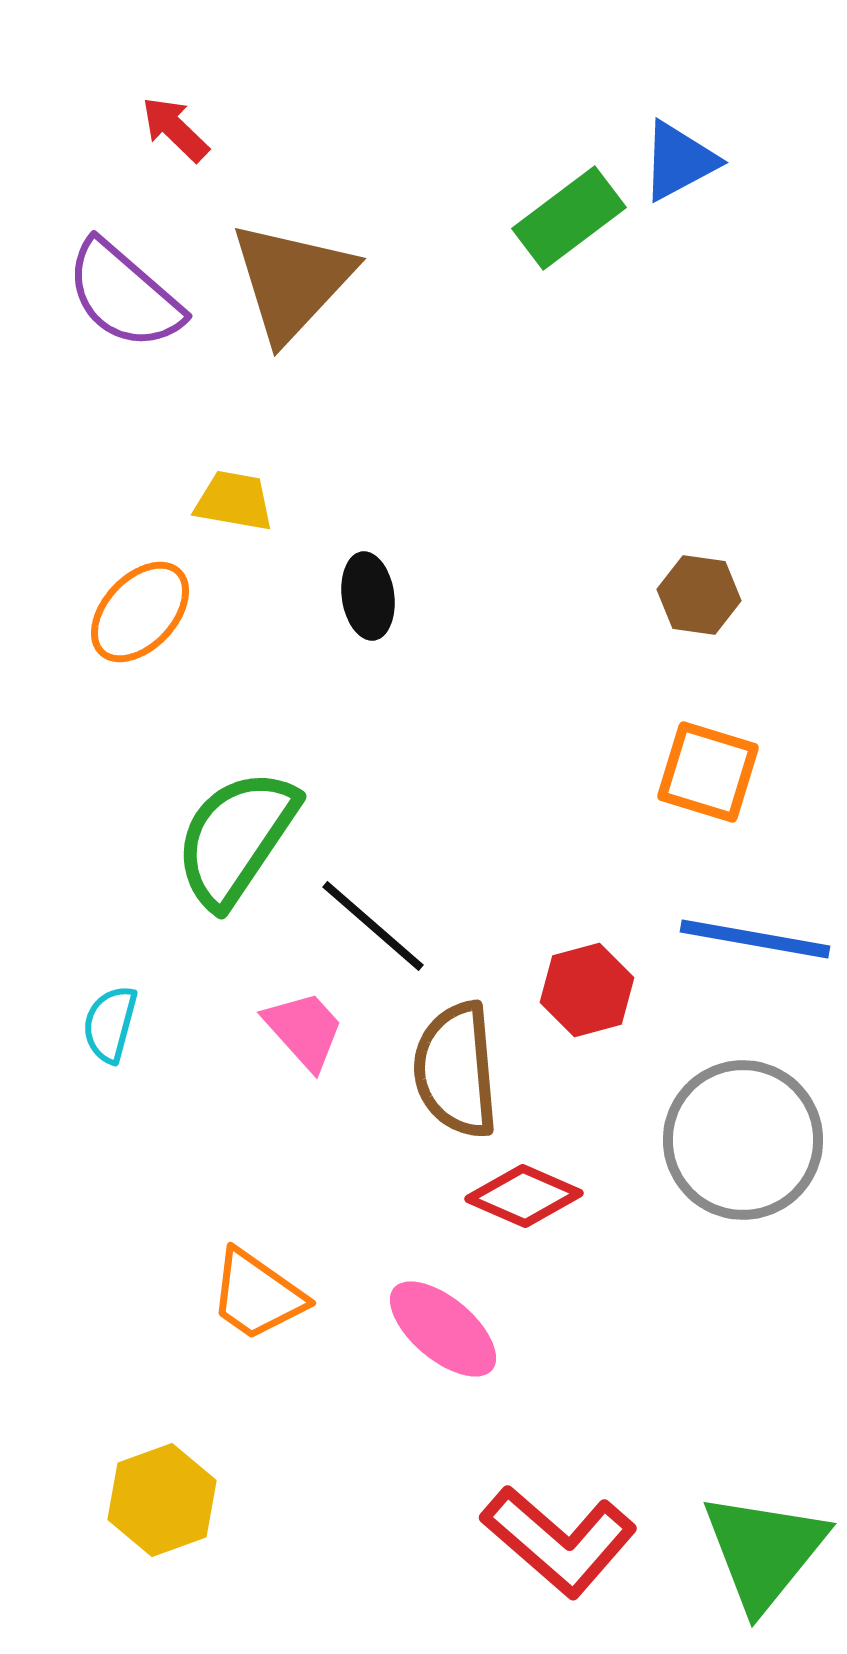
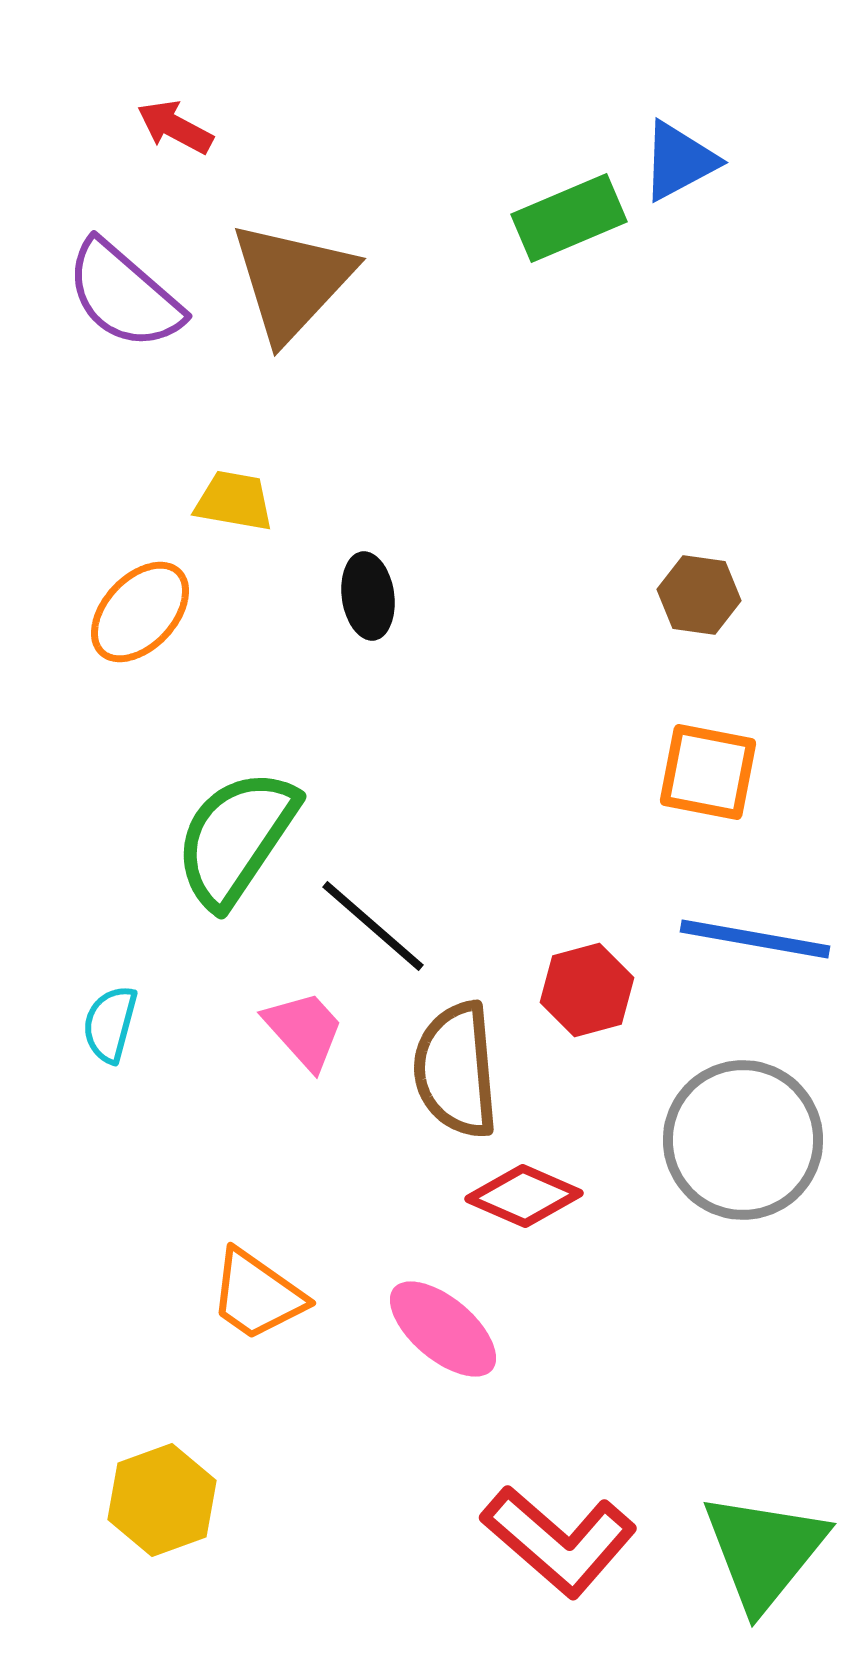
red arrow: moved 2 px up; rotated 16 degrees counterclockwise
green rectangle: rotated 14 degrees clockwise
orange square: rotated 6 degrees counterclockwise
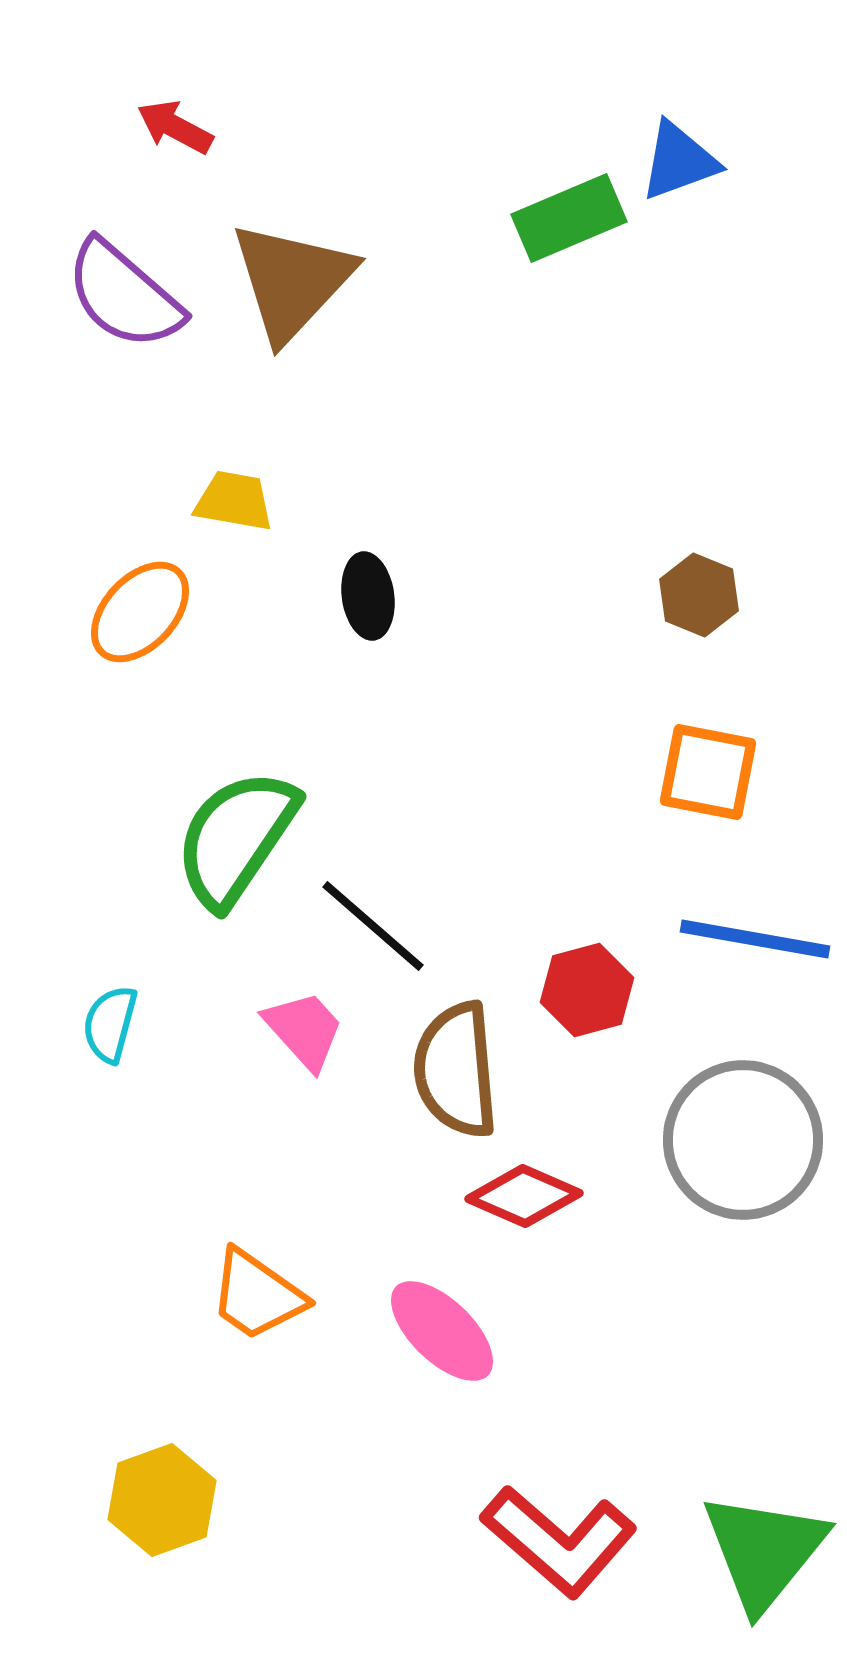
blue triangle: rotated 8 degrees clockwise
brown hexagon: rotated 14 degrees clockwise
pink ellipse: moved 1 px left, 2 px down; rotated 4 degrees clockwise
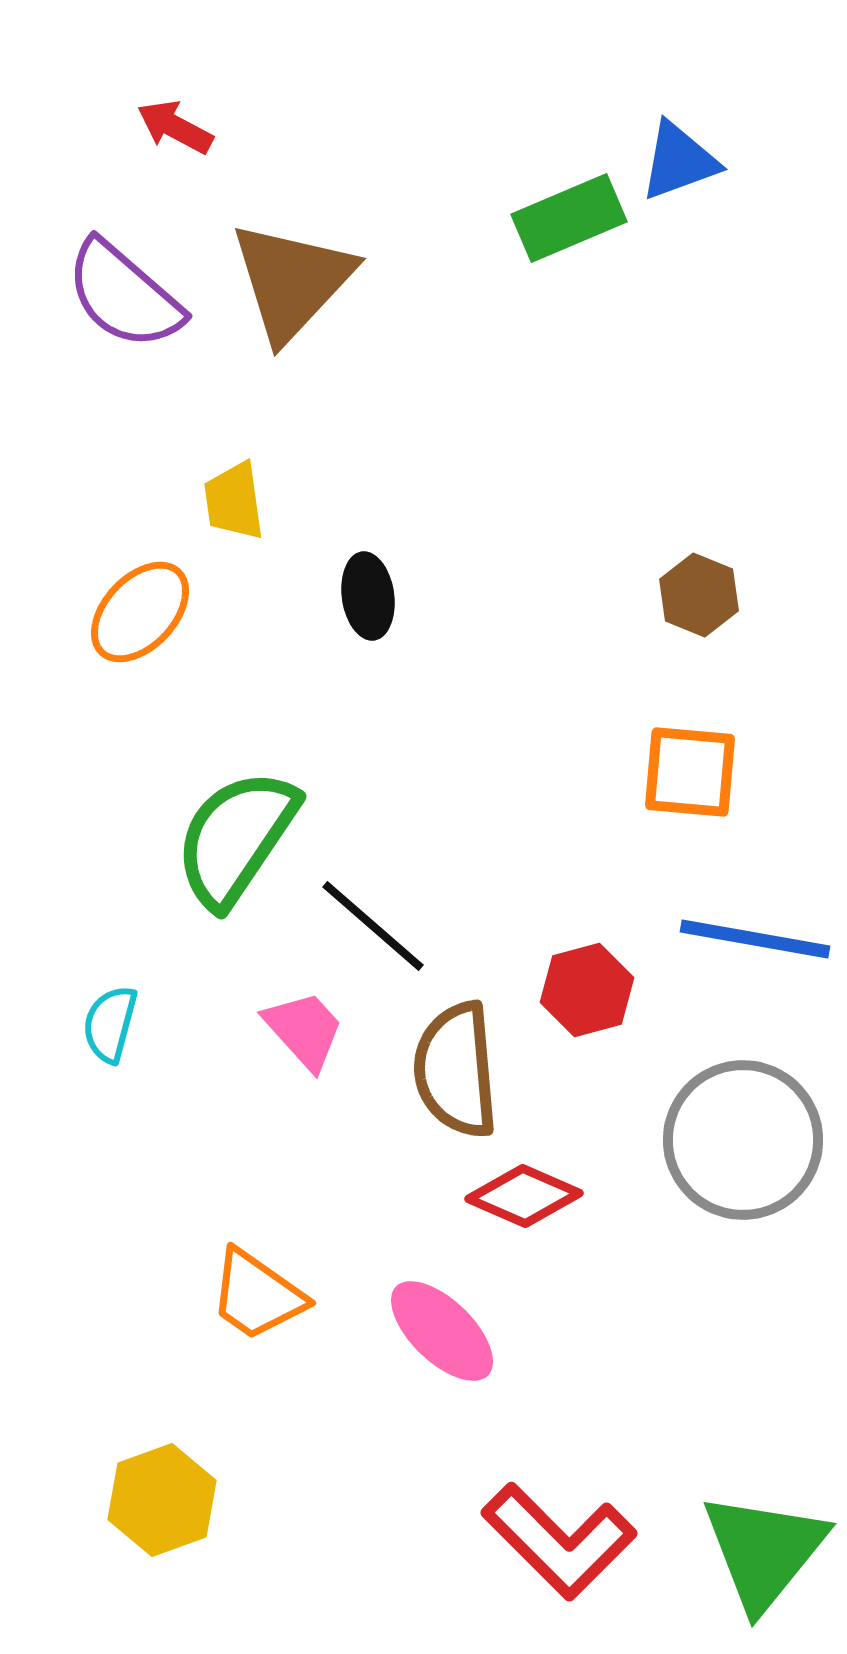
yellow trapezoid: rotated 108 degrees counterclockwise
orange square: moved 18 px left; rotated 6 degrees counterclockwise
red L-shape: rotated 4 degrees clockwise
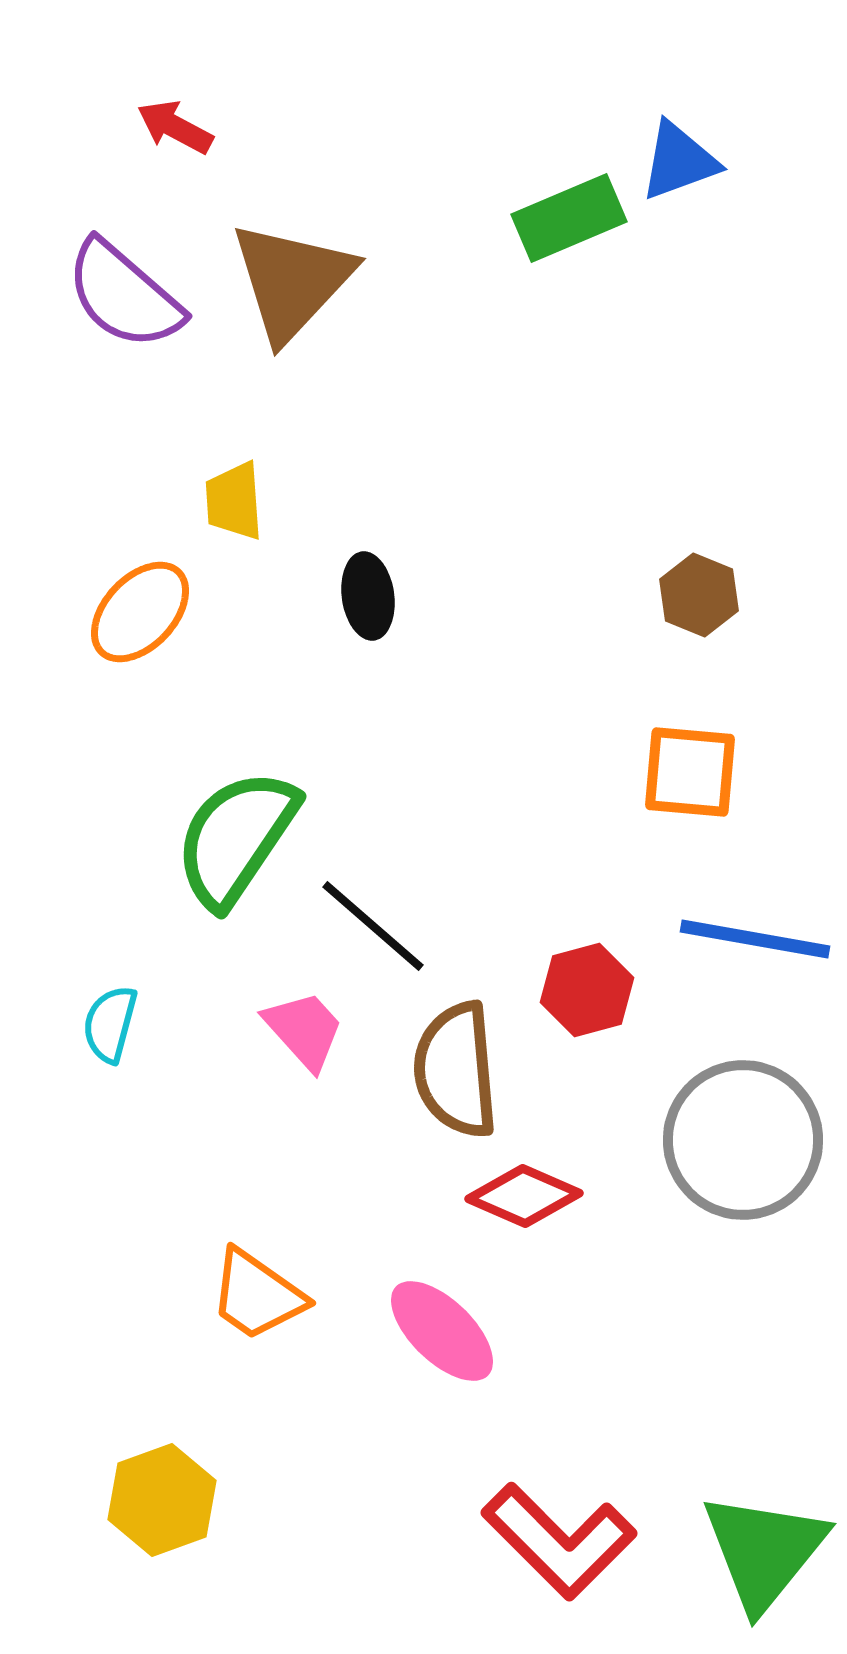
yellow trapezoid: rotated 4 degrees clockwise
